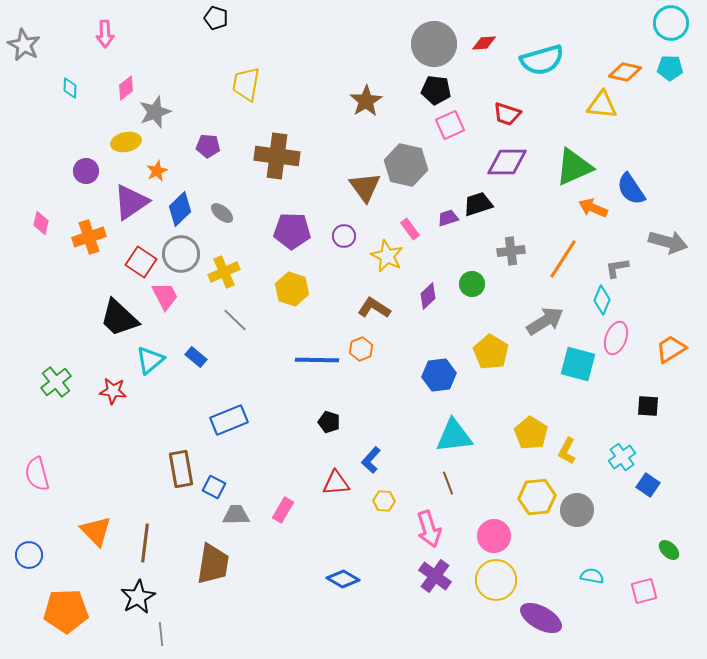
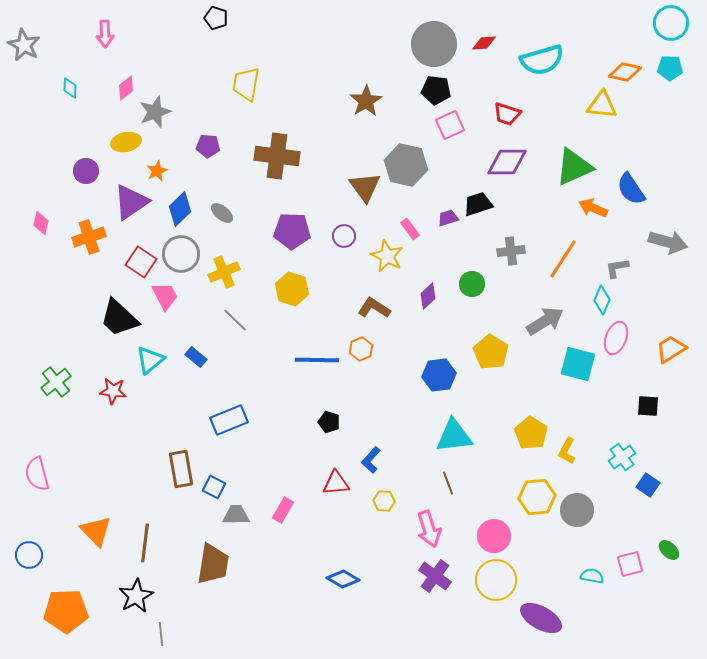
pink square at (644, 591): moved 14 px left, 27 px up
black star at (138, 597): moved 2 px left, 1 px up
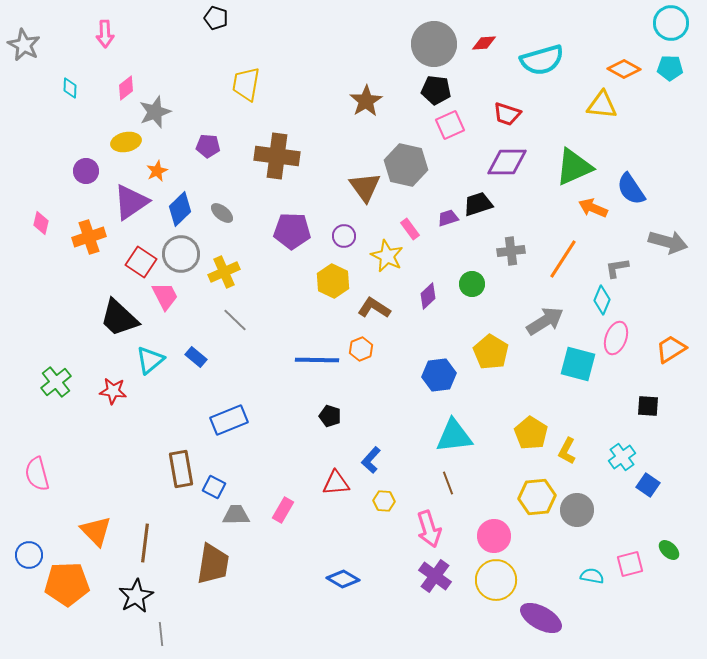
orange diamond at (625, 72): moved 1 px left, 3 px up; rotated 16 degrees clockwise
yellow hexagon at (292, 289): moved 41 px right, 8 px up; rotated 8 degrees clockwise
black pentagon at (329, 422): moved 1 px right, 6 px up
orange pentagon at (66, 611): moved 1 px right, 27 px up
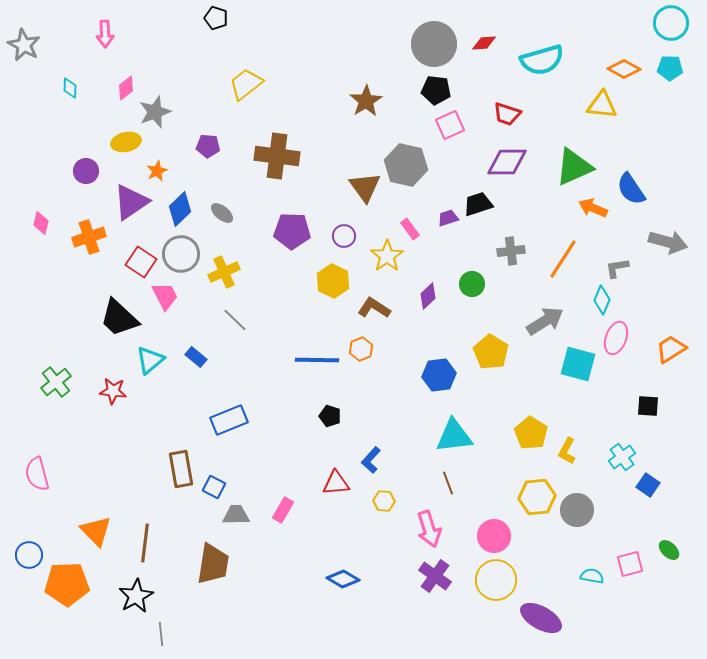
yellow trapezoid at (246, 84): rotated 42 degrees clockwise
yellow star at (387, 256): rotated 12 degrees clockwise
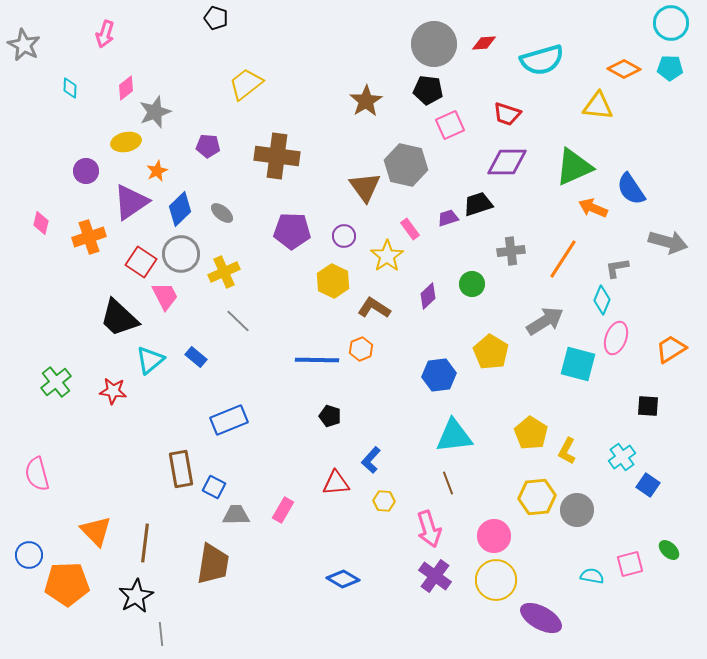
pink arrow at (105, 34): rotated 20 degrees clockwise
black pentagon at (436, 90): moved 8 px left
yellow triangle at (602, 105): moved 4 px left, 1 px down
gray line at (235, 320): moved 3 px right, 1 px down
